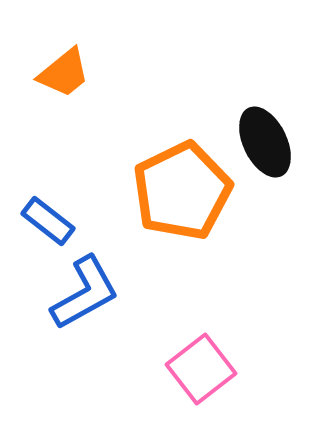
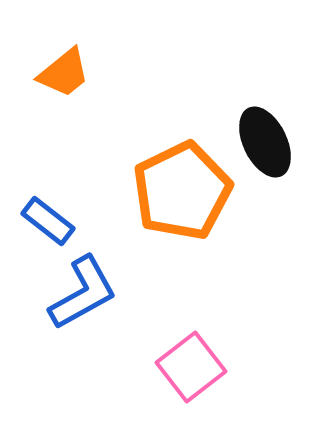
blue L-shape: moved 2 px left
pink square: moved 10 px left, 2 px up
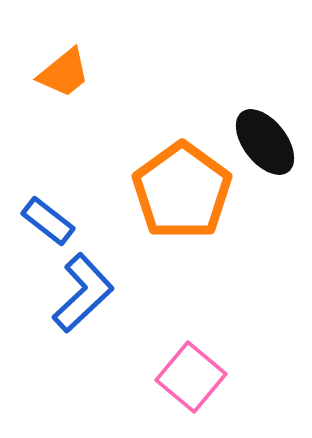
black ellipse: rotated 12 degrees counterclockwise
orange pentagon: rotated 10 degrees counterclockwise
blue L-shape: rotated 14 degrees counterclockwise
pink square: moved 10 px down; rotated 12 degrees counterclockwise
